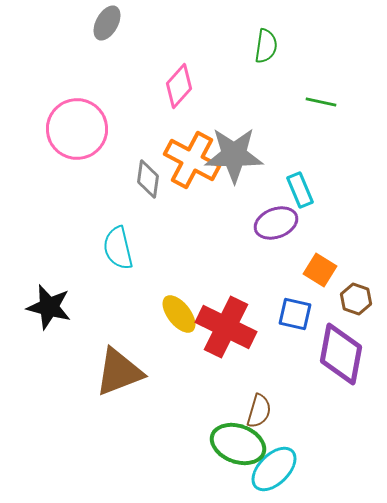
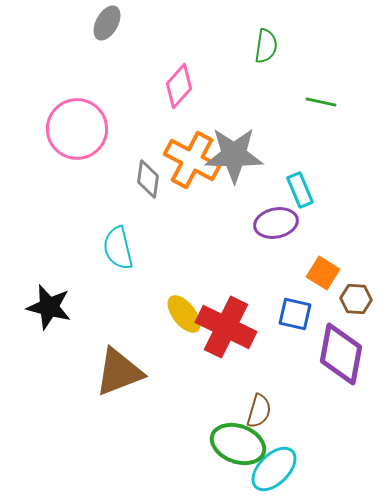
purple ellipse: rotated 9 degrees clockwise
orange square: moved 3 px right, 3 px down
brown hexagon: rotated 16 degrees counterclockwise
yellow ellipse: moved 5 px right
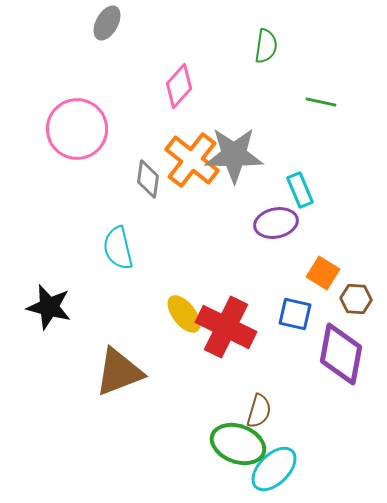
orange cross: rotated 10 degrees clockwise
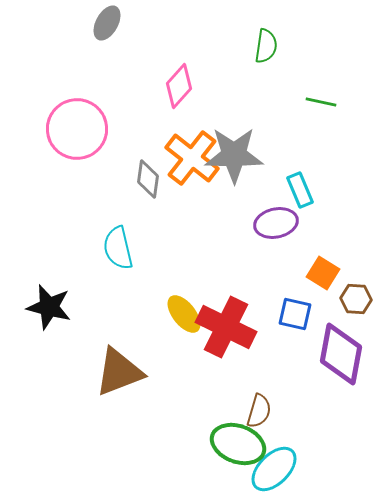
orange cross: moved 2 px up
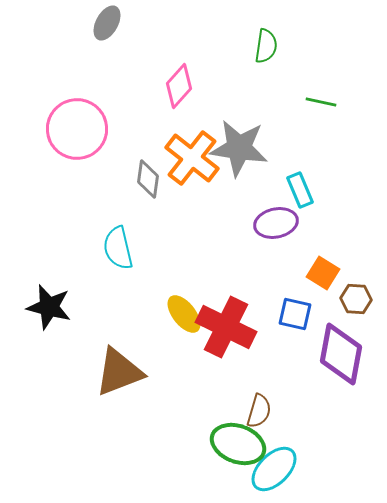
gray star: moved 5 px right, 7 px up; rotated 8 degrees clockwise
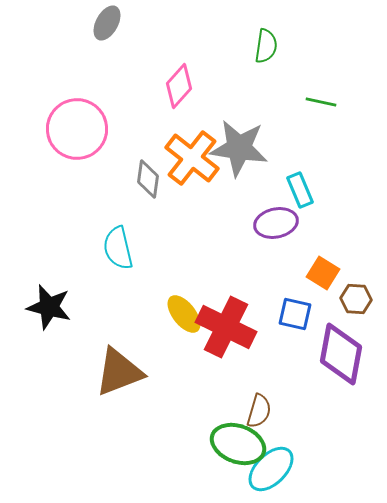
cyan ellipse: moved 3 px left
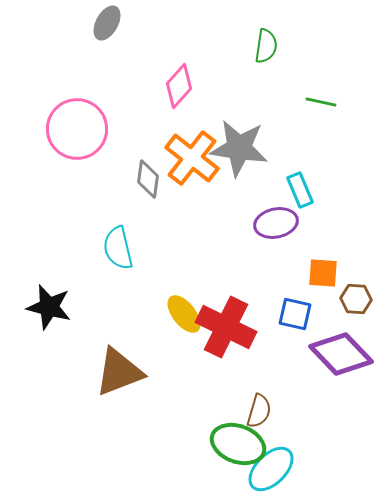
orange square: rotated 28 degrees counterclockwise
purple diamond: rotated 54 degrees counterclockwise
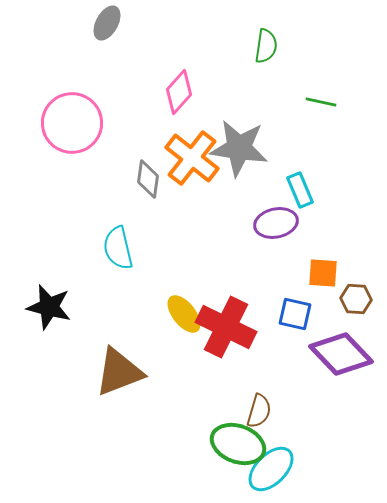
pink diamond: moved 6 px down
pink circle: moved 5 px left, 6 px up
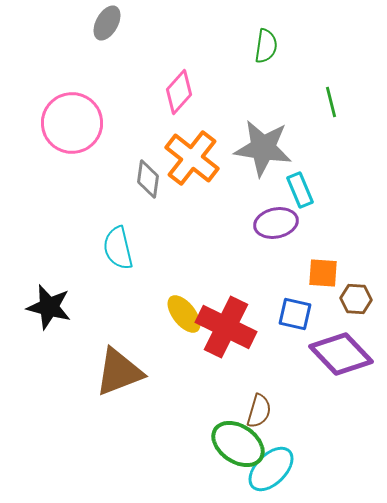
green line: moved 10 px right; rotated 64 degrees clockwise
gray star: moved 24 px right
green ellipse: rotated 14 degrees clockwise
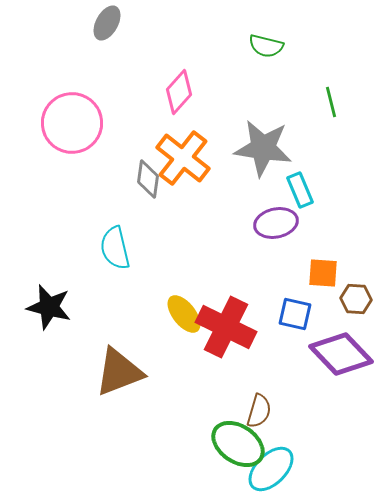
green semicircle: rotated 96 degrees clockwise
orange cross: moved 9 px left
cyan semicircle: moved 3 px left
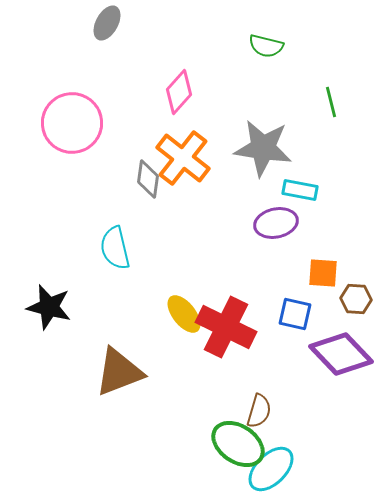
cyan rectangle: rotated 56 degrees counterclockwise
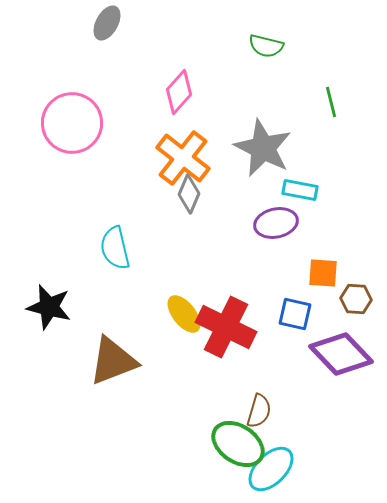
gray star: rotated 18 degrees clockwise
gray diamond: moved 41 px right, 15 px down; rotated 15 degrees clockwise
brown triangle: moved 6 px left, 11 px up
